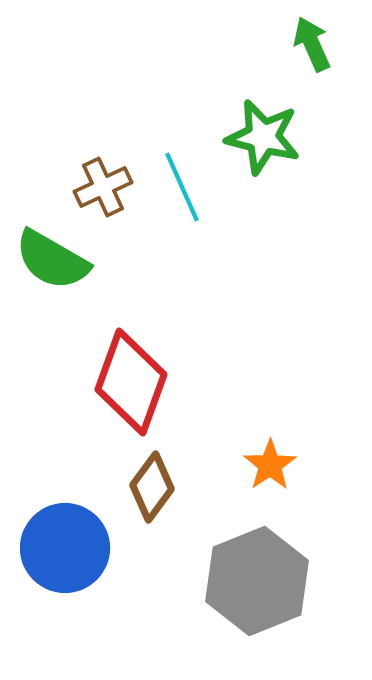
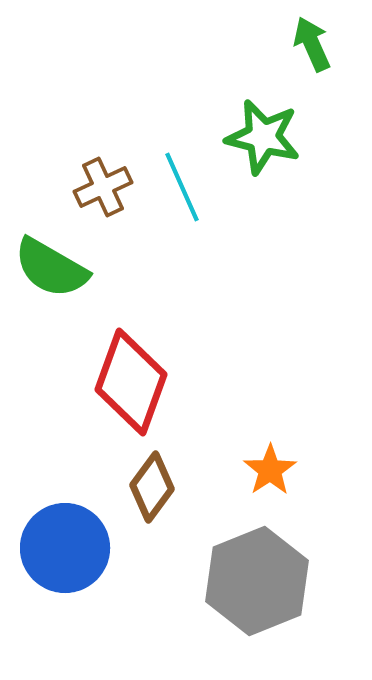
green semicircle: moved 1 px left, 8 px down
orange star: moved 5 px down
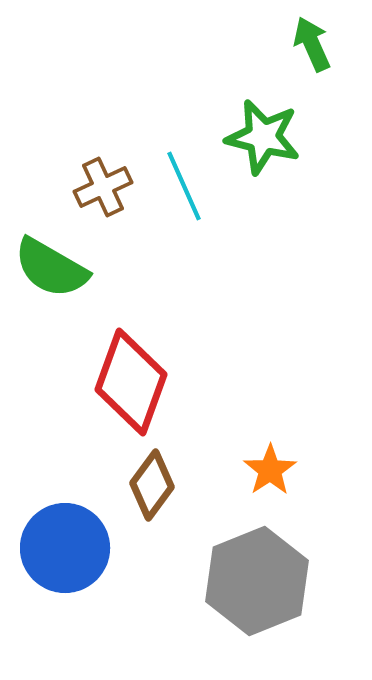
cyan line: moved 2 px right, 1 px up
brown diamond: moved 2 px up
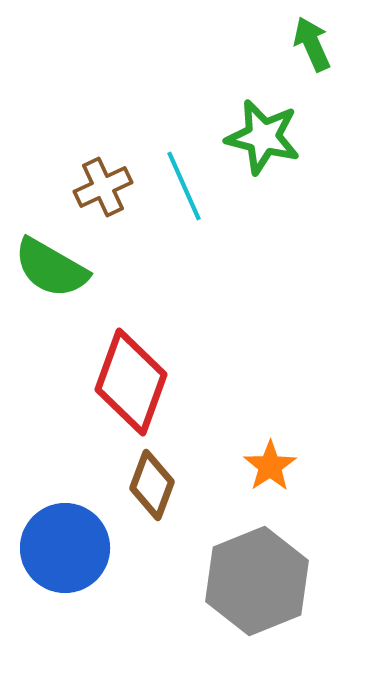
orange star: moved 4 px up
brown diamond: rotated 16 degrees counterclockwise
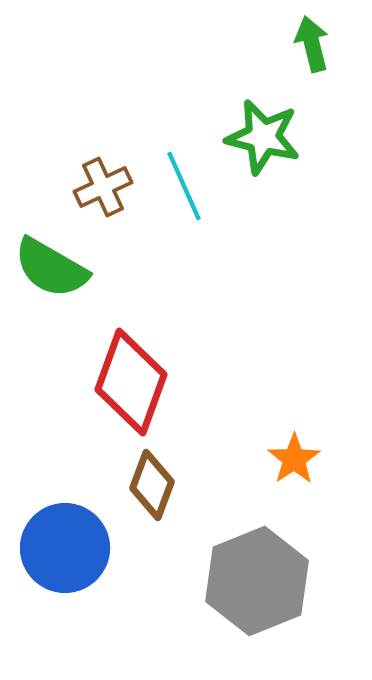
green arrow: rotated 10 degrees clockwise
orange star: moved 24 px right, 7 px up
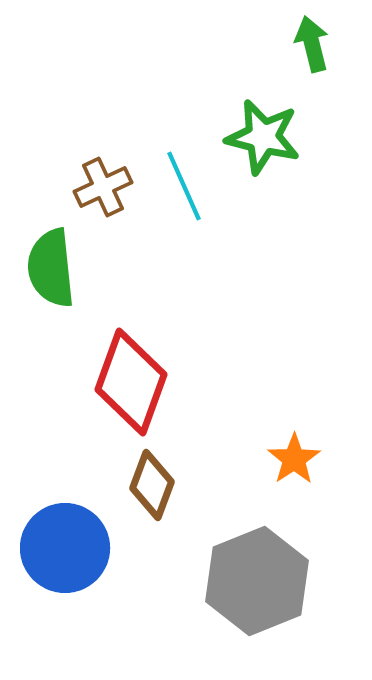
green semicircle: rotated 54 degrees clockwise
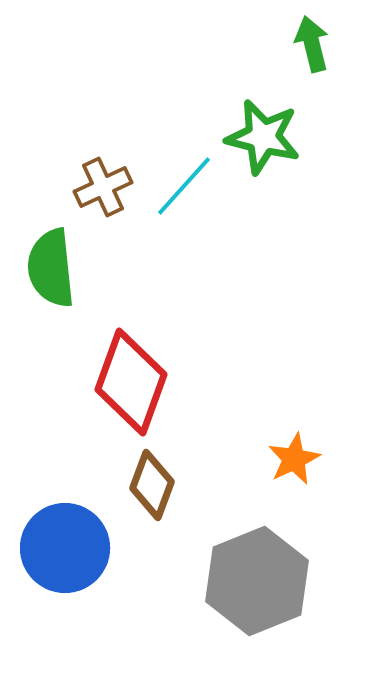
cyan line: rotated 66 degrees clockwise
orange star: rotated 8 degrees clockwise
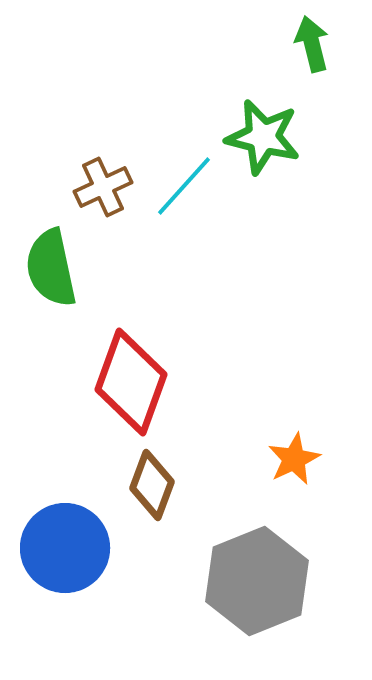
green semicircle: rotated 6 degrees counterclockwise
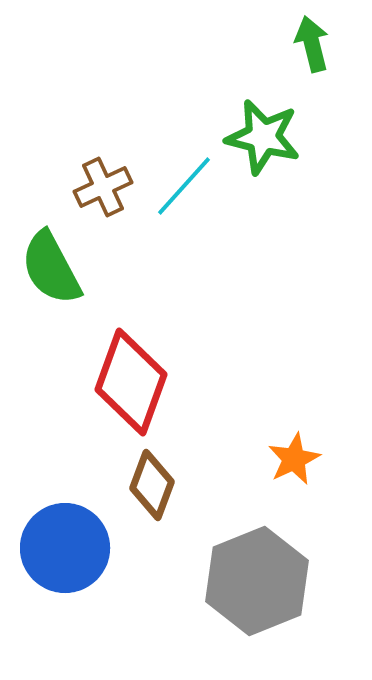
green semicircle: rotated 16 degrees counterclockwise
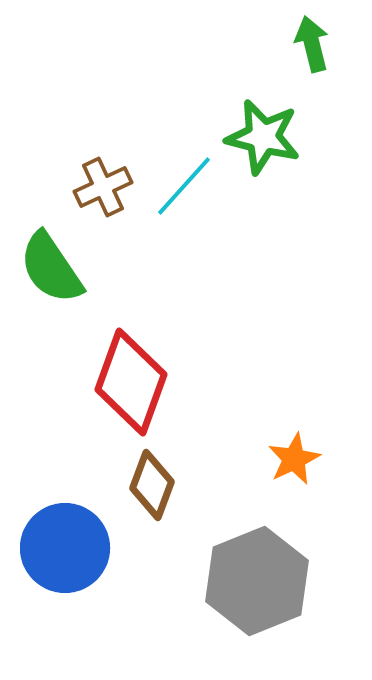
green semicircle: rotated 6 degrees counterclockwise
